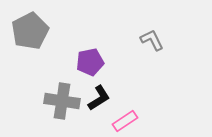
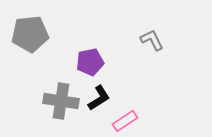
gray pentagon: moved 3 px down; rotated 21 degrees clockwise
gray cross: moved 1 px left
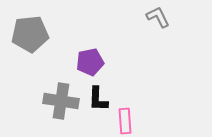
gray L-shape: moved 6 px right, 23 px up
black L-shape: moved 1 px left, 1 px down; rotated 124 degrees clockwise
pink rectangle: rotated 60 degrees counterclockwise
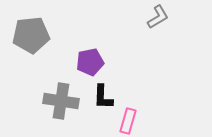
gray L-shape: rotated 85 degrees clockwise
gray pentagon: moved 1 px right, 1 px down
black L-shape: moved 5 px right, 2 px up
pink rectangle: moved 3 px right; rotated 20 degrees clockwise
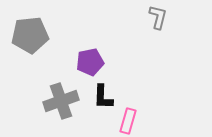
gray L-shape: rotated 45 degrees counterclockwise
gray pentagon: moved 1 px left
gray cross: rotated 28 degrees counterclockwise
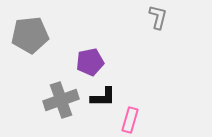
black L-shape: rotated 92 degrees counterclockwise
gray cross: moved 1 px up
pink rectangle: moved 2 px right, 1 px up
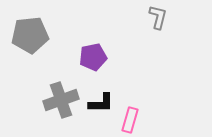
purple pentagon: moved 3 px right, 5 px up
black L-shape: moved 2 px left, 6 px down
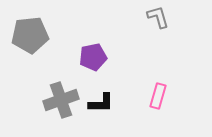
gray L-shape: rotated 30 degrees counterclockwise
pink rectangle: moved 28 px right, 24 px up
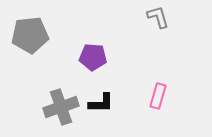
purple pentagon: rotated 16 degrees clockwise
gray cross: moved 7 px down
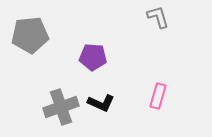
black L-shape: rotated 24 degrees clockwise
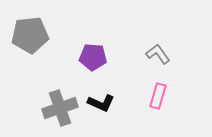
gray L-shape: moved 37 px down; rotated 20 degrees counterclockwise
gray cross: moved 1 px left, 1 px down
